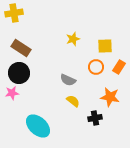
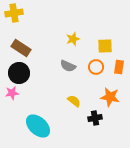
orange rectangle: rotated 24 degrees counterclockwise
gray semicircle: moved 14 px up
yellow semicircle: moved 1 px right
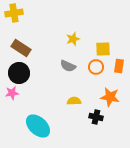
yellow square: moved 2 px left, 3 px down
orange rectangle: moved 1 px up
yellow semicircle: rotated 40 degrees counterclockwise
black cross: moved 1 px right, 1 px up; rotated 24 degrees clockwise
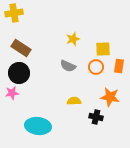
cyan ellipse: rotated 35 degrees counterclockwise
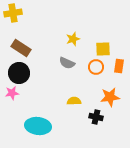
yellow cross: moved 1 px left
gray semicircle: moved 1 px left, 3 px up
orange star: rotated 18 degrees counterclockwise
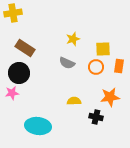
brown rectangle: moved 4 px right
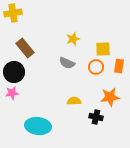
brown rectangle: rotated 18 degrees clockwise
black circle: moved 5 px left, 1 px up
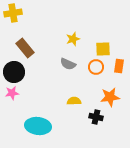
gray semicircle: moved 1 px right, 1 px down
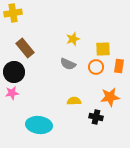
cyan ellipse: moved 1 px right, 1 px up
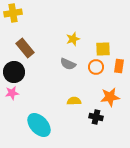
cyan ellipse: rotated 40 degrees clockwise
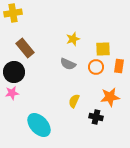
yellow semicircle: rotated 64 degrees counterclockwise
